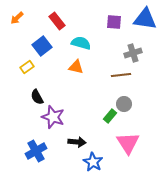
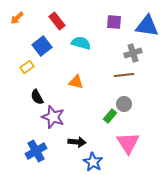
blue triangle: moved 2 px right, 7 px down
orange triangle: moved 15 px down
brown line: moved 3 px right
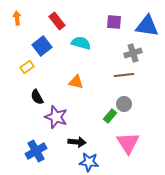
orange arrow: rotated 128 degrees clockwise
purple star: moved 3 px right
blue star: moved 4 px left; rotated 24 degrees counterclockwise
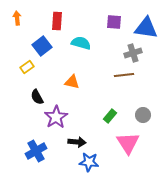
red rectangle: rotated 42 degrees clockwise
blue triangle: moved 1 px left, 2 px down
orange triangle: moved 4 px left
gray circle: moved 19 px right, 11 px down
purple star: rotated 20 degrees clockwise
